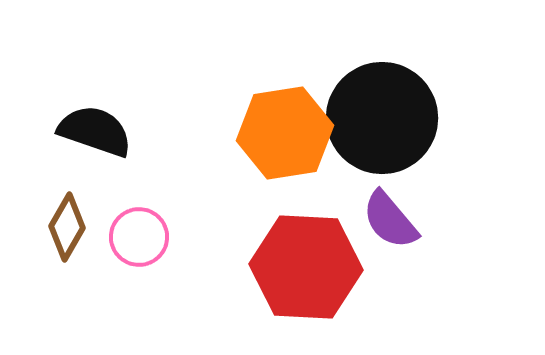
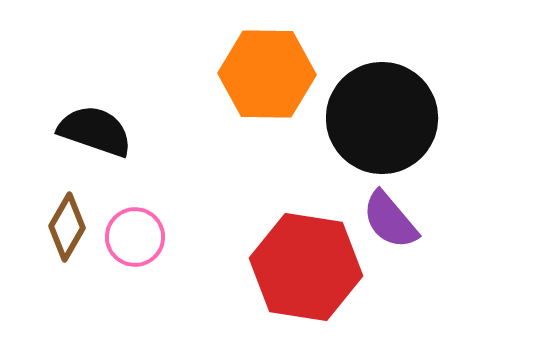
orange hexagon: moved 18 px left, 59 px up; rotated 10 degrees clockwise
pink circle: moved 4 px left
red hexagon: rotated 6 degrees clockwise
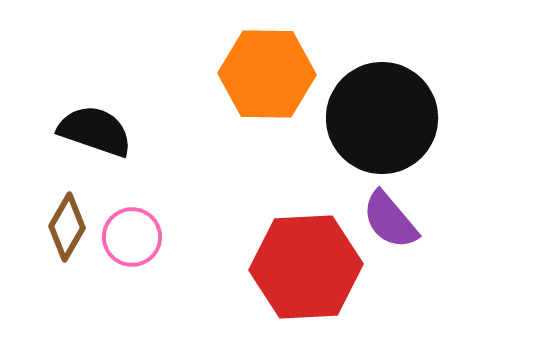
pink circle: moved 3 px left
red hexagon: rotated 12 degrees counterclockwise
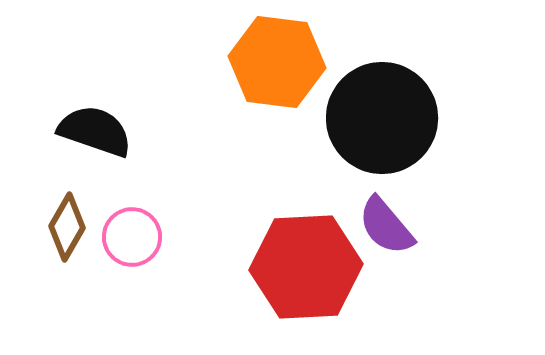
orange hexagon: moved 10 px right, 12 px up; rotated 6 degrees clockwise
purple semicircle: moved 4 px left, 6 px down
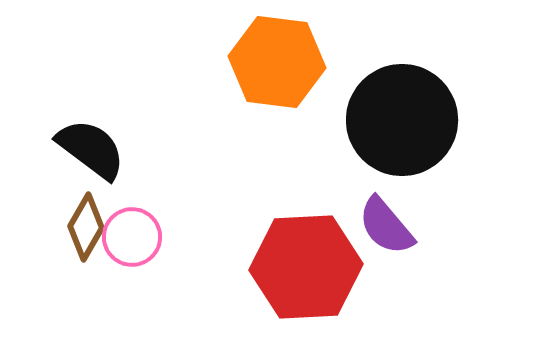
black circle: moved 20 px right, 2 px down
black semicircle: moved 4 px left, 18 px down; rotated 18 degrees clockwise
brown diamond: moved 19 px right
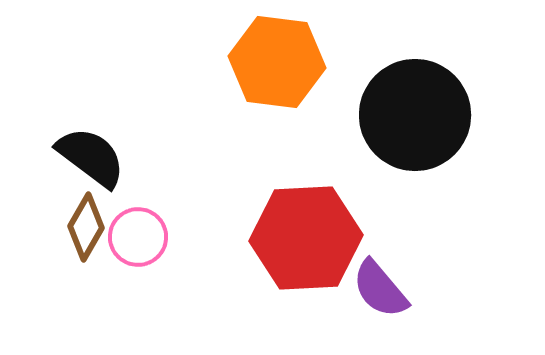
black circle: moved 13 px right, 5 px up
black semicircle: moved 8 px down
purple semicircle: moved 6 px left, 63 px down
pink circle: moved 6 px right
red hexagon: moved 29 px up
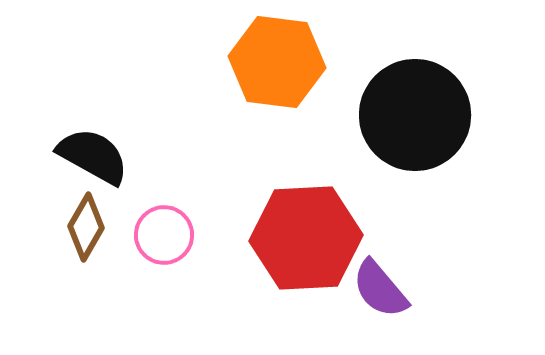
black semicircle: moved 2 px right, 1 px up; rotated 8 degrees counterclockwise
pink circle: moved 26 px right, 2 px up
